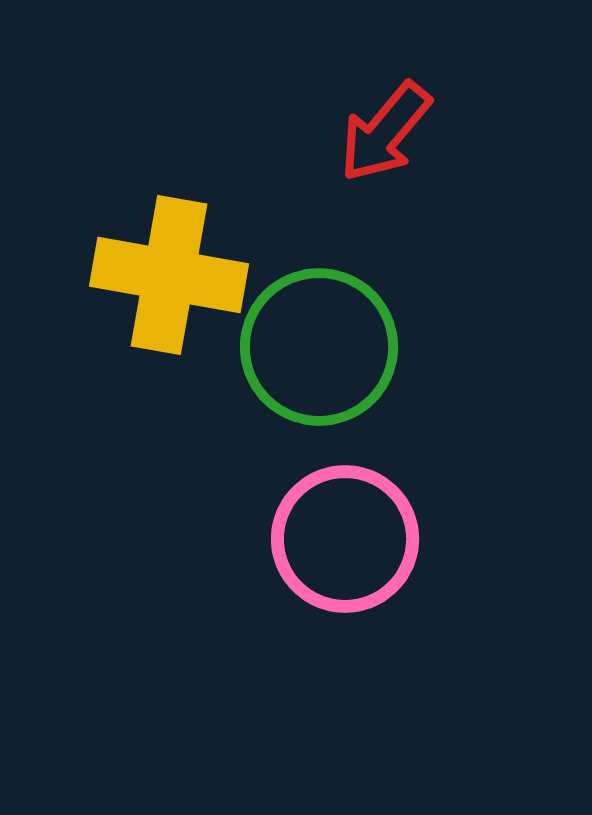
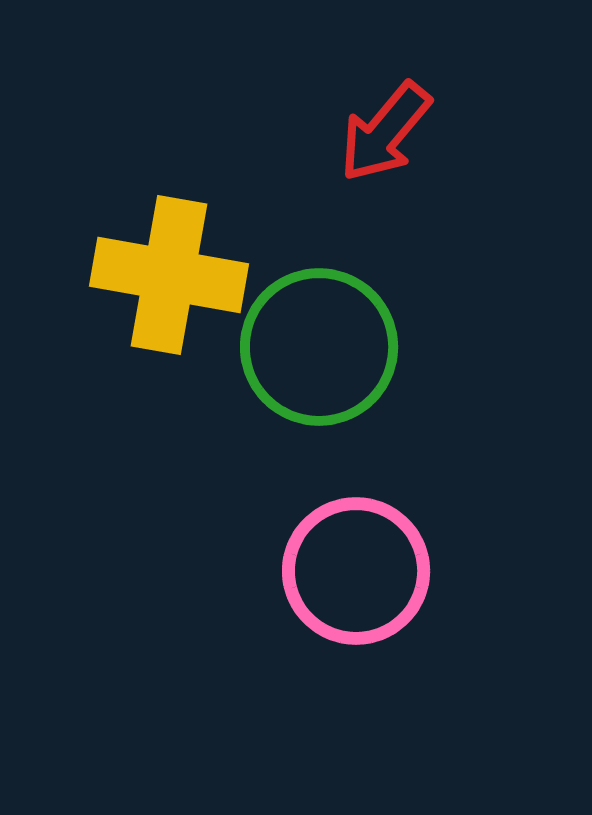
pink circle: moved 11 px right, 32 px down
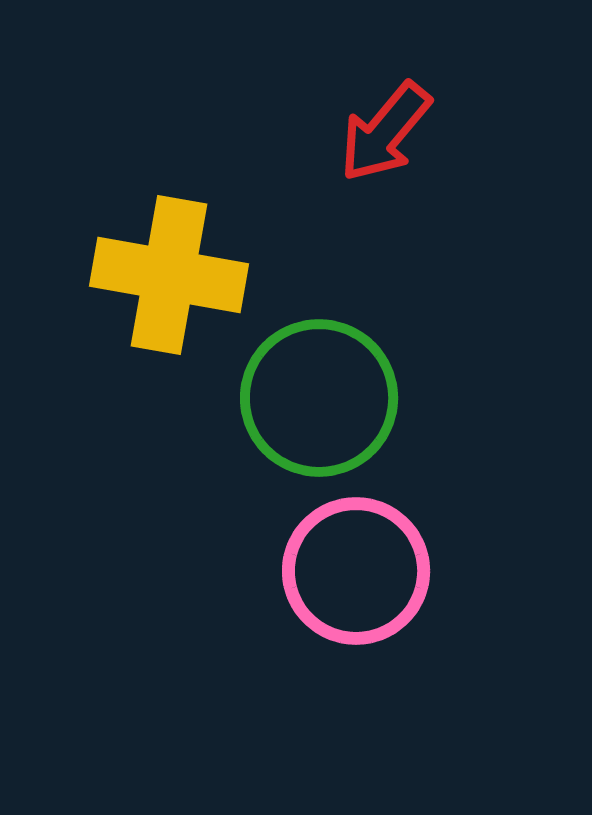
green circle: moved 51 px down
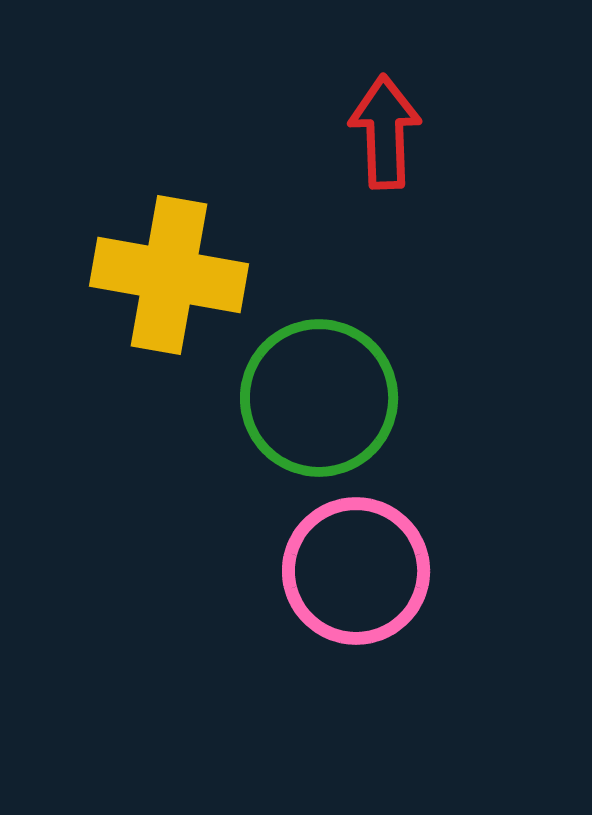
red arrow: rotated 138 degrees clockwise
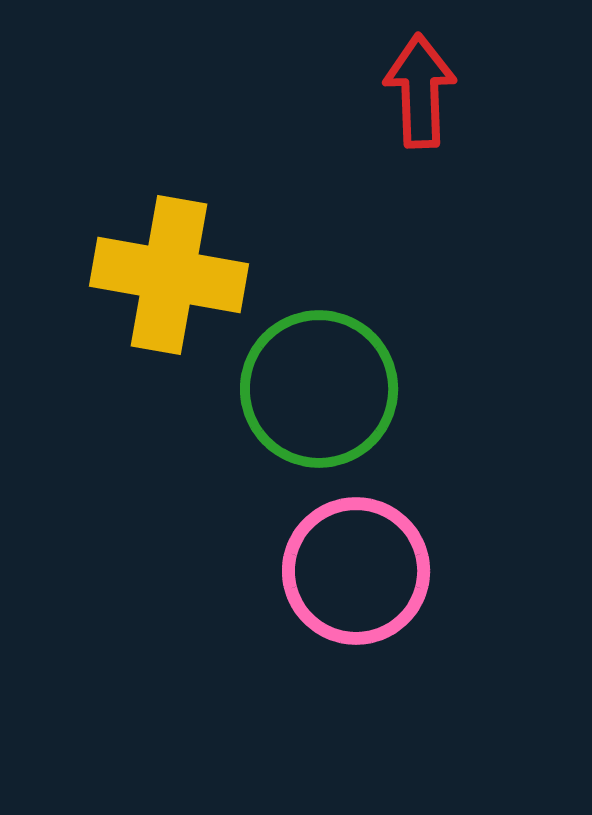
red arrow: moved 35 px right, 41 px up
green circle: moved 9 px up
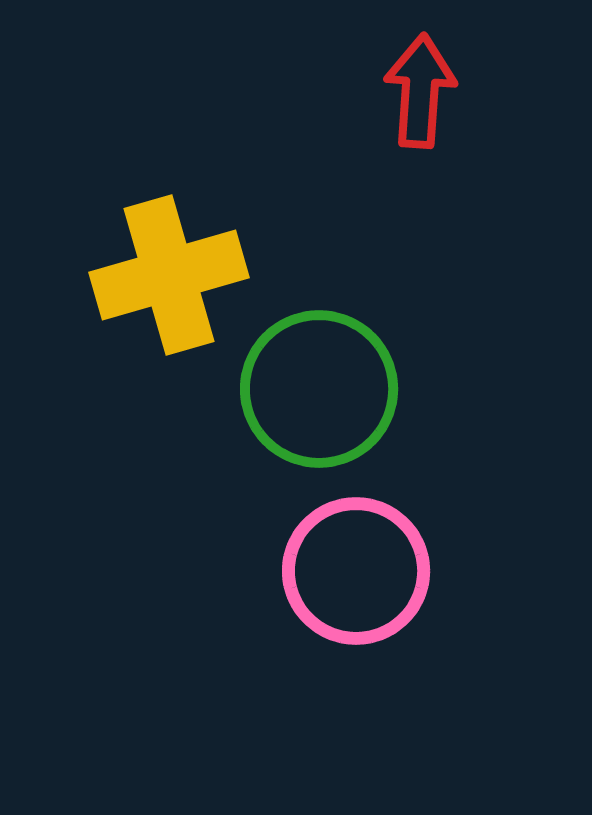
red arrow: rotated 6 degrees clockwise
yellow cross: rotated 26 degrees counterclockwise
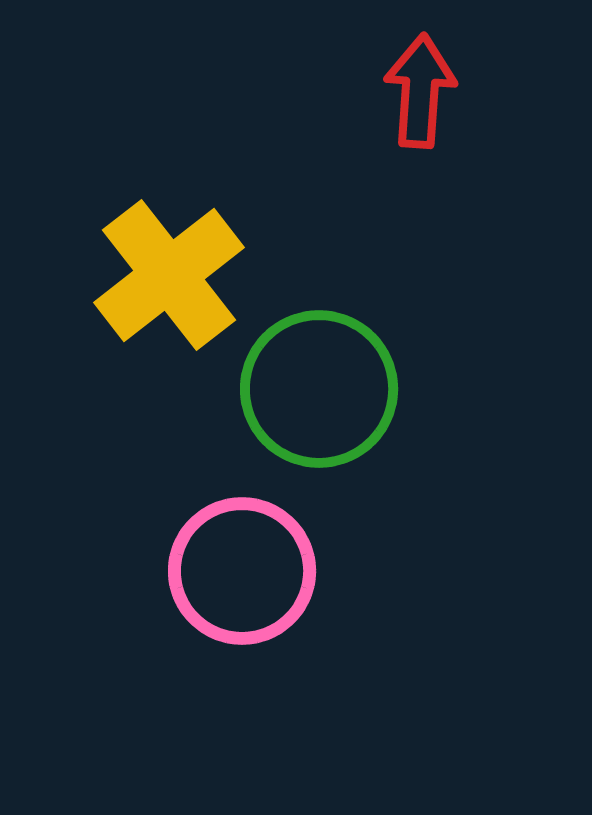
yellow cross: rotated 22 degrees counterclockwise
pink circle: moved 114 px left
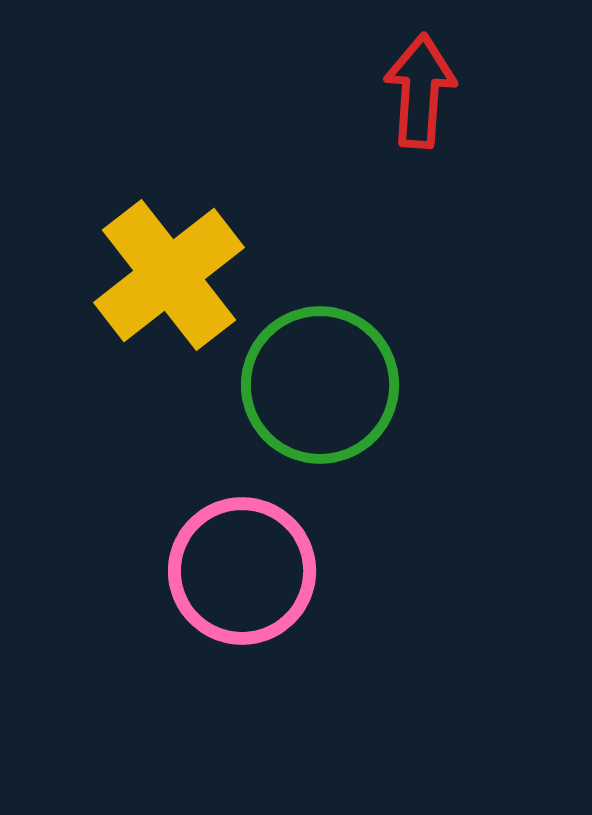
green circle: moved 1 px right, 4 px up
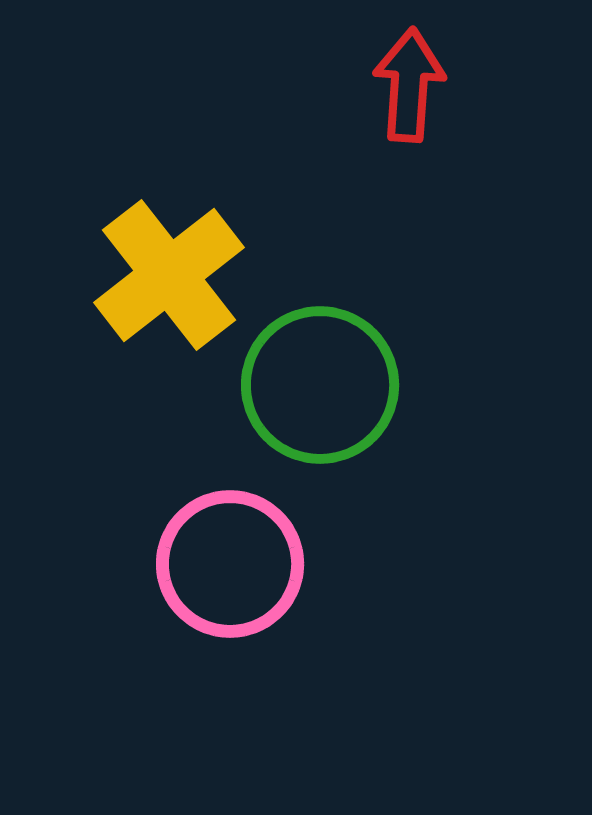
red arrow: moved 11 px left, 6 px up
pink circle: moved 12 px left, 7 px up
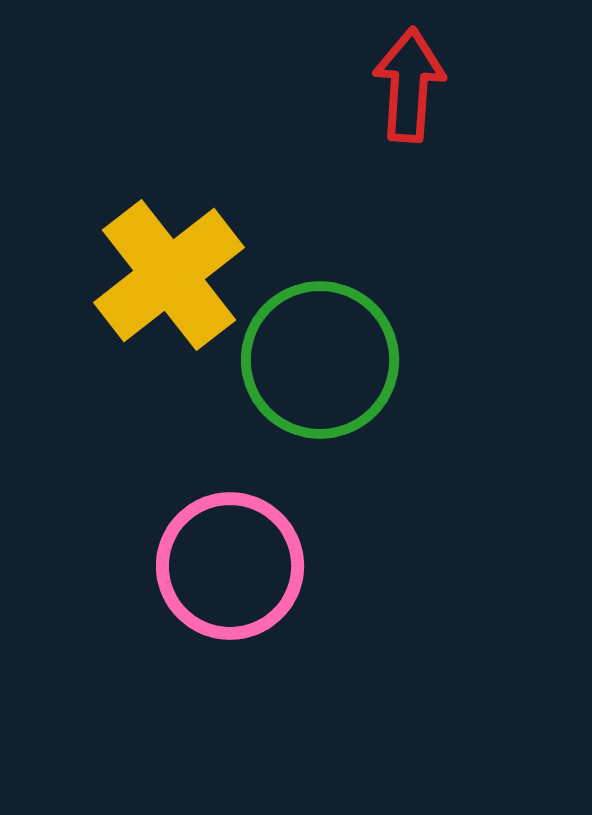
green circle: moved 25 px up
pink circle: moved 2 px down
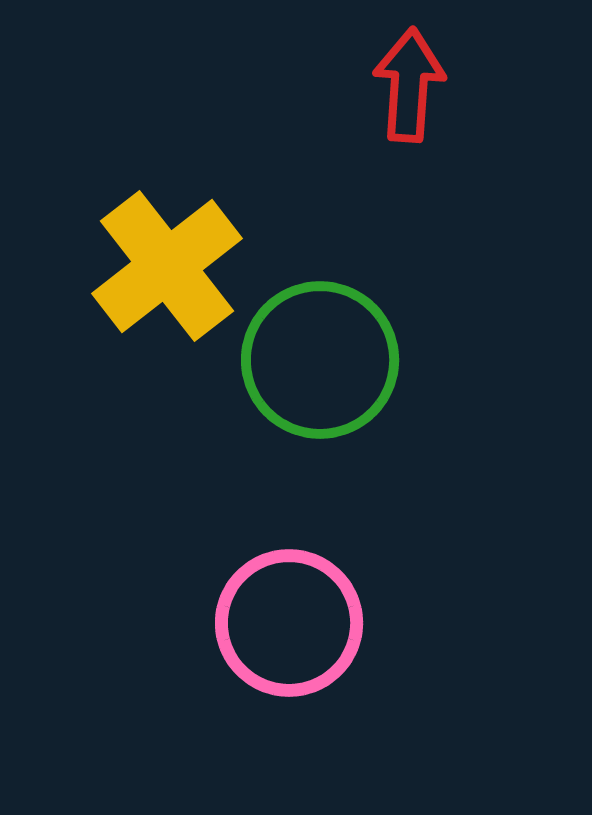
yellow cross: moved 2 px left, 9 px up
pink circle: moved 59 px right, 57 px down
